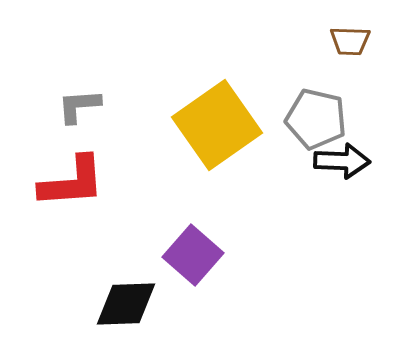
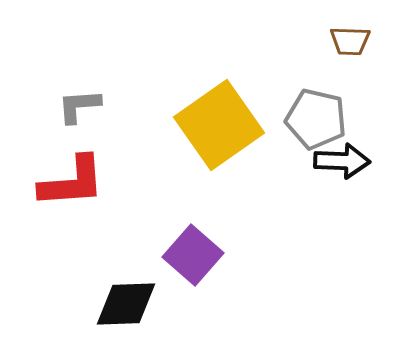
yellow square: moved 2 px right
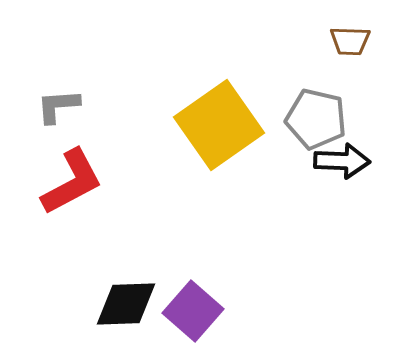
gray L-shape: moved 21 px left
red L-shape: rotated 24 degrees counterclockwise
purple square: moved 56 px down
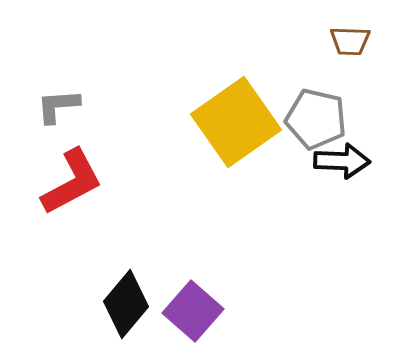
yellow square: moved 17 px right, 3 px up
black diamond: rotated 48 degrees counterclockwise
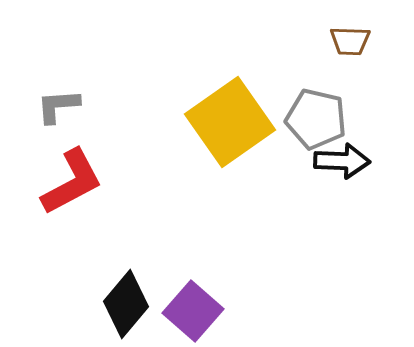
yellow square: moved 6 px left
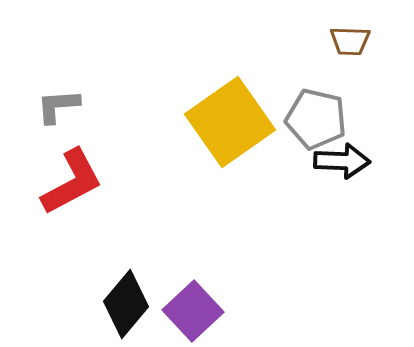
purple square: rotated 6 degrees clockwise
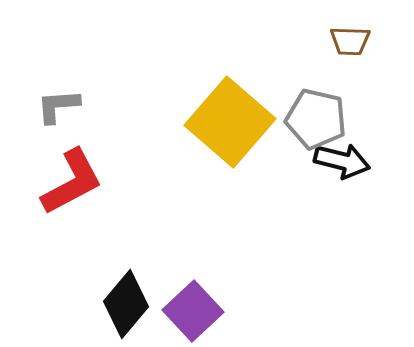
yellow square: rotated 14 degrees counterclockwise
black arrow: rotated 12 degrees clockwise
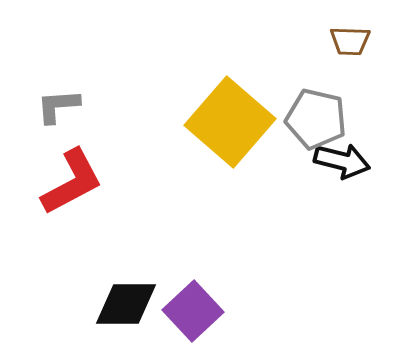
black diamond: rotated 50 degrees clockwise
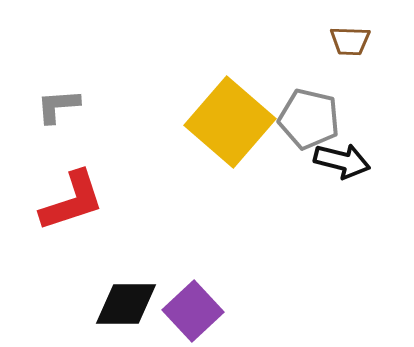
gray pentagon: moved 7 px left
red L-shape: moved 19 px down; rotated 10 degrees clockwise
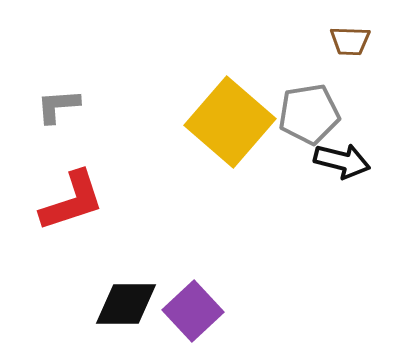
gray pentagon: moved 5 px up; rotated 22 degrees counterclockwise
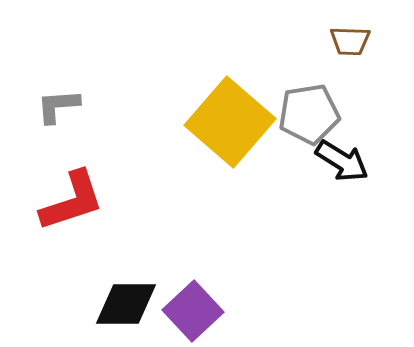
black arrow: rotated 18 degrees clockwise
